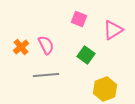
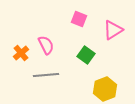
orange cross: moved 6 px down
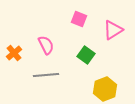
orange cross: moved 7 px left
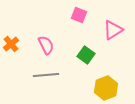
pink square: moved 4 px up
orange cross: moved 3 px left, 9 px up
yellow hexagon: moved 1 px right, 1 px up
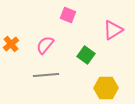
pink square: moved 11 px left
pink semicircle: moved 1 px left; rotated 114 degrees counterclockwise
yellow hexagon: rotated 20 degrees clockwise
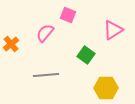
pink semicircle: moved 12 px up
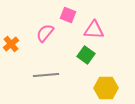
pink triangle: moved 19 px left; rotated 35 degrees clockwise
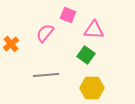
yellow hexagon: moved 14 px left
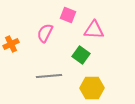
pink semicircle: rotated 12 degrees counterclockwise
orange cross: rotated 14 degrees clockwise
green square: moved 5 px left
gray line: moved 3 px right, 1 px down
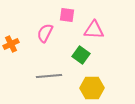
pink square: moved 1 px left; rotated 14 degrees counterclockwise
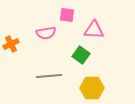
pink semicircle: moved 1 px right; rotated 126 degrees counterclockwise
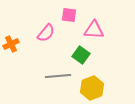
pink square: moved 2 px right
pink semicircle: rotated 42 degrees counterclockwise
gray line: moved 9 px right
yellow hexagon: rotated 20 degrees counterclockwise
